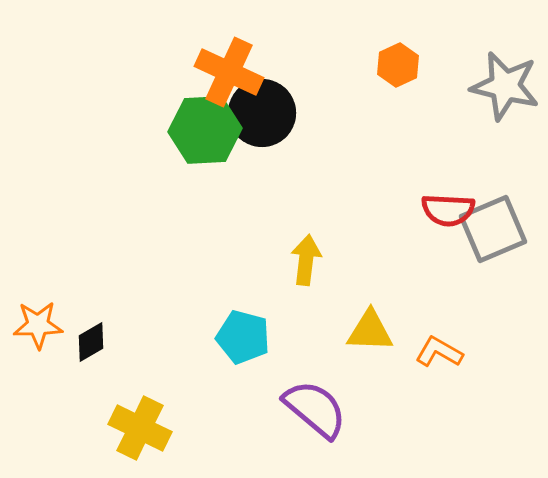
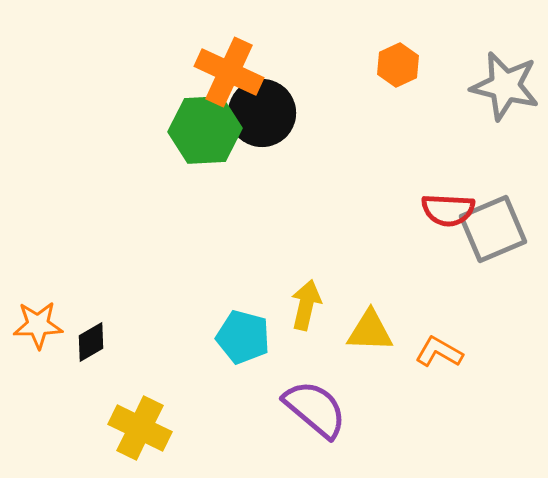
yellow arrow: moved 45 px down; rotated 6 degrees clockwise
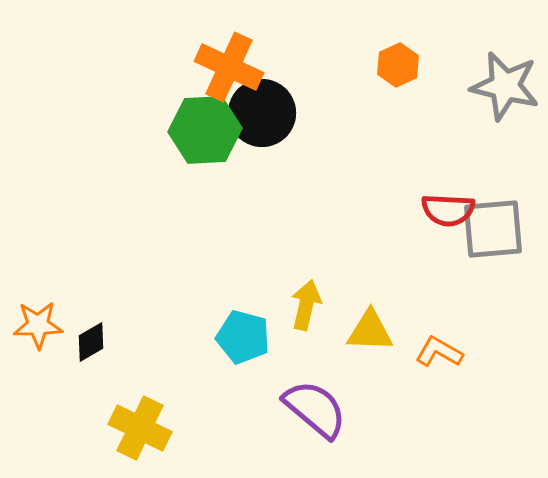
orange cross: moved 5 px up
gray square: rotated 18 degrees clockwise
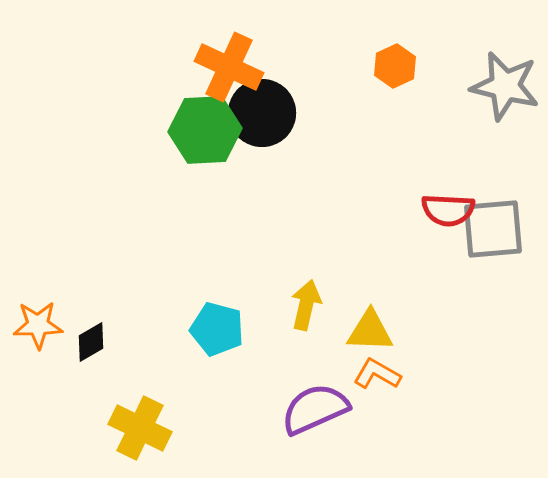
orange hexagon: moved 3 px left, 1 px down
cyan pentagon: moved 26 px left, 8 px up
orange L-shape: moved 62 px left, 22 px down
purple semicircle: rotated 64 degrees counterclockwise
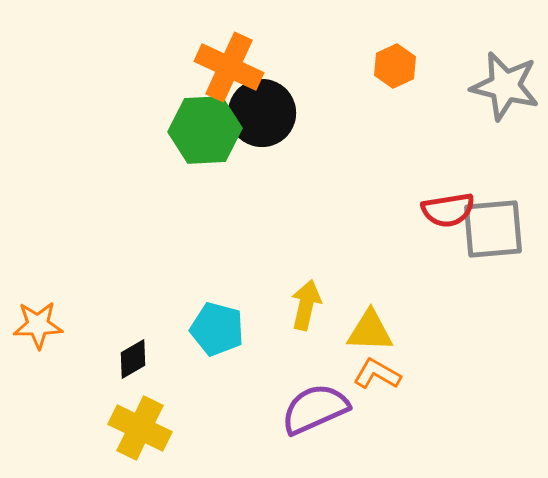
red semicircle: rotated 12 degrees counterclockwise
black diamond: moved 42 px right, 17 px down
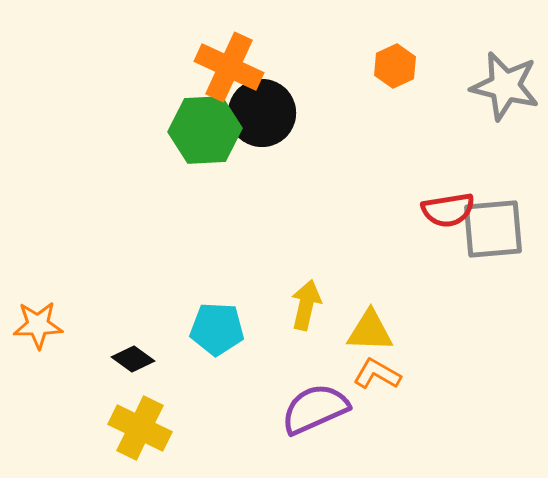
cyan pentagon: rotated 12 degrees counterclockwise
black diamond: rotated 66 degrees clockwise
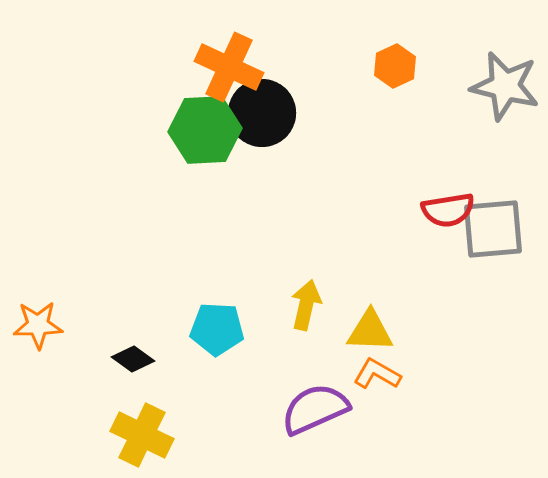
yellow cross: moved 2 px right, 7 px down
